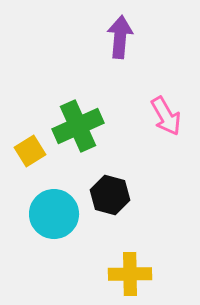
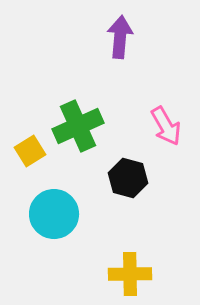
pink arrow: moved 10 px down
black hexagon: moved 18 px right, 17 px up
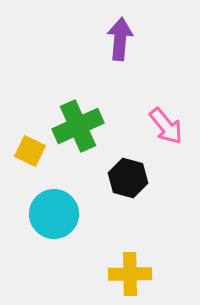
purple arrow: moved 2 px down
pink arrow: rotated 9 degrees counterclockwise
yellow square: rotated 32 degrees counterclockwise
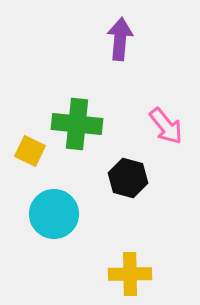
green cross: moved 1 px left, 2 px up; rotated 30 degrees clockwise
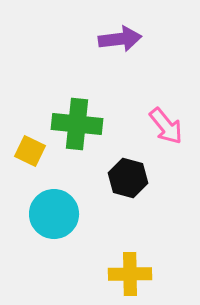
purple arrow: rotated 78 degrees clockwise
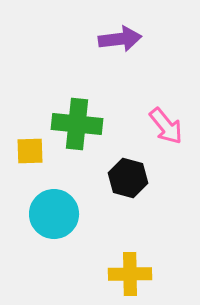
yellow square: rotated 28 degrees counterclockwise
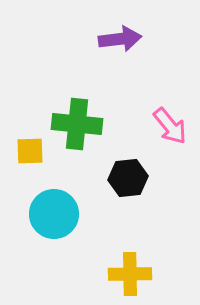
pink arrow: moved 4 px right
black hexagon: rotated 21 degrees counterclockwise
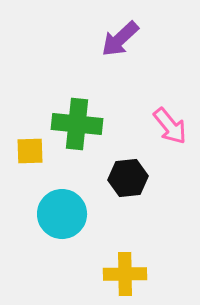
purple arrow: rotated 144 degrees clockwise
cyan circle: moved 8 px right
yellow cross: moved 5 px left
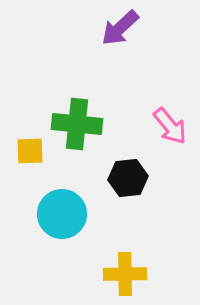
purple arrow: moved 11 px up
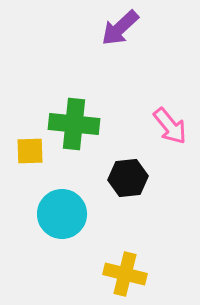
green cross: moved 3 px left
yellow cross: rotated 15 degrees clockwise
